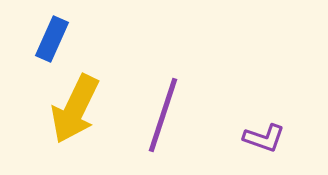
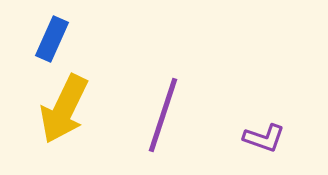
yellow arrow: moved 11 px left
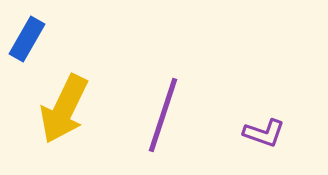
blue rectangle: moved 25 px left; rotated 6 degrees clockwise
purple L-shape: moved 5 px up
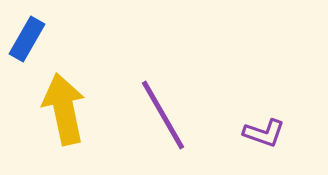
yellow arrow: rotated 142 degrees clockwise
purple line: rotated 48 degrees counterclockwise
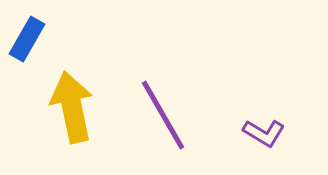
yellow arrow: moved 8 px right, 2 px up
purple L-shape: rotated 12 degrees clockwise
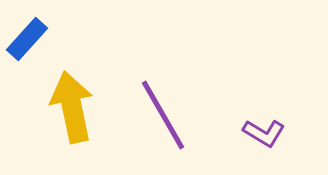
blue rectangle: rotated 12 degrees clockwise
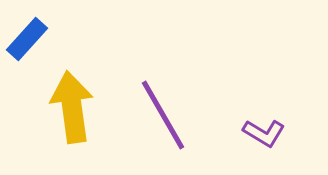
yellow arrow: rotated 4 degrees clockwise
